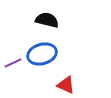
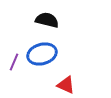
purple line: moved 1 px right, 1 px up; rotated 42 degrees counterclockwise
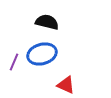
black semicircle: moved 2 px down
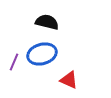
red triangle: moved 3 px right, 5 px up
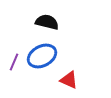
blue ellipse: moved 2 px down; rotated 12 degrees counterclockwise
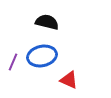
blue ellipse: rotated 16 degrees clockwise
purple line: moved 1 px left
